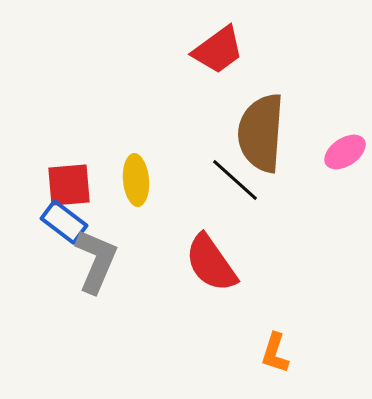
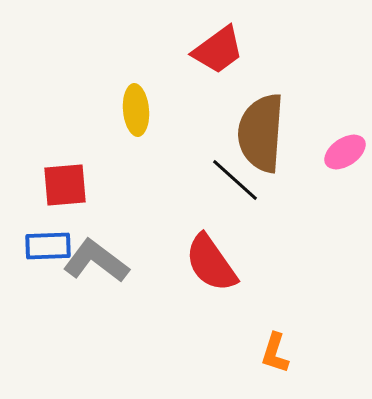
yellow ellipse: moved 70 px up
red square: moved 4 px left
blue rectangle: moved 16 px left, 24 px down; rotated 39 degrees counterclockwise
gray L-shape: rotated 76 degrees counterclockwise
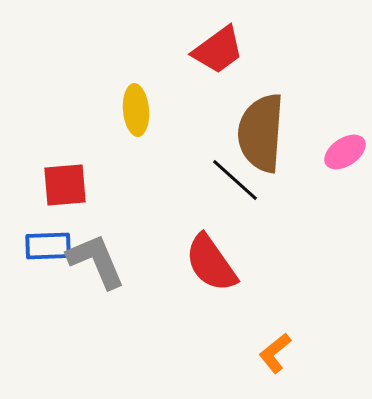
gray L-shape: rotated 30 degrees clockwise
orange L-shape: rotated 33 degrees clockwise
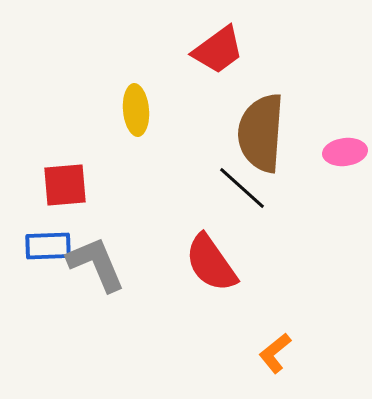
pink ellipse: rotated 27 degrees clockwise
black line: moved 7 px right, 8 px down
gray L-shape: moved 3 px down
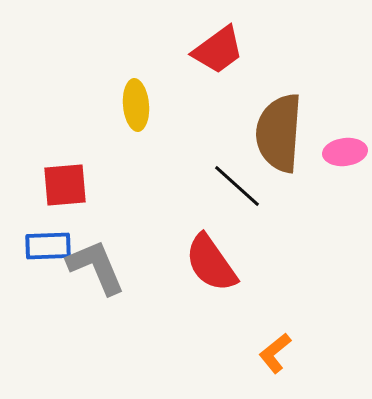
yellow ellipse: moved 5 px up
brown semicircle: moved 18 px right
black line: moved 5 px left, 2 px up
gray L-shape: moved 3 px down
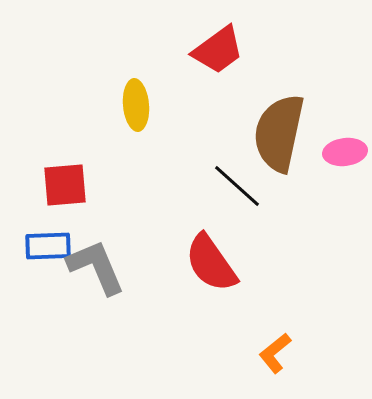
brown semicircle: rotated 8 degrees clockwise
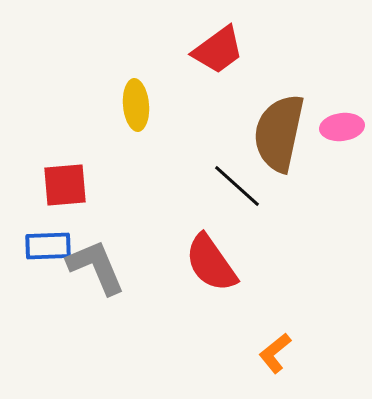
pink ellipse: moved 3 px left, 25 px up
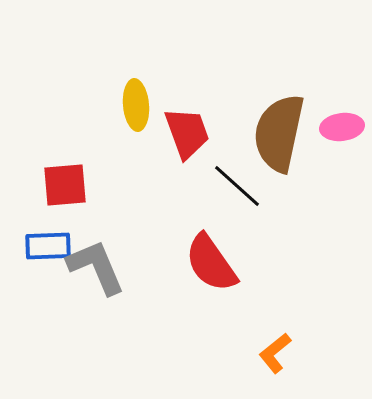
red trapezoid: moved 31 px left, 83 px down; rotated 74 degrees counterclockwise
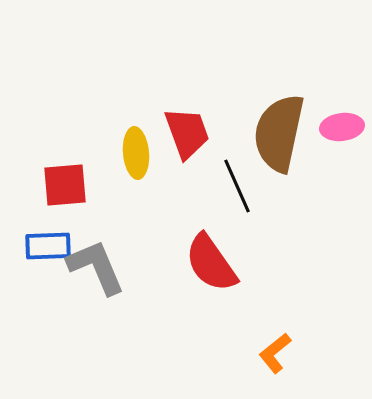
yellow ellipse: moved 48 px down
black line: rotated 24 degrees clockwise
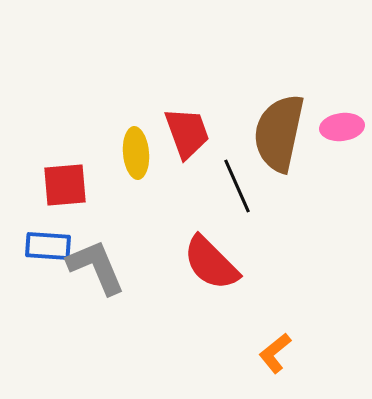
blue rectangle: rotated 6 degrees clockwise
red semicircle: rotated 10 degrees counterclockwise
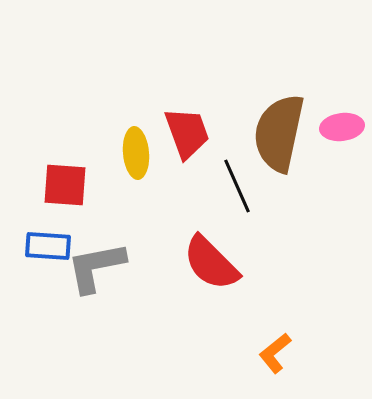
red square: rotated 9 degrees clockwise
gray L-shape: rotated 78 degrees counterclockwise
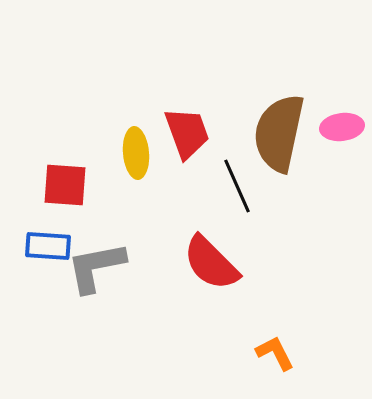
orange L-shape: rotated 102 degrees clockwise
